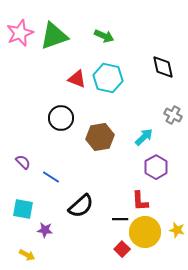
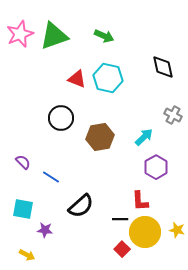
pink star: moved 1 px down
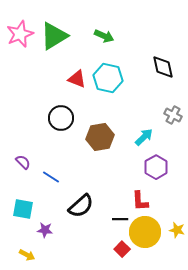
green triangle: rotated 12 degrees counterclockwise
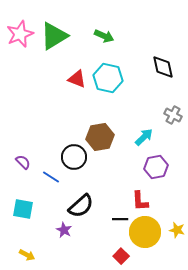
black circle: moved 13 px right, 39 px down
purple hexagon: rotated 20 degrees clockwise
purple star: moved 19 px right; rotated 21 degrees clockwise
red square: moved 1 px left, 7 px down
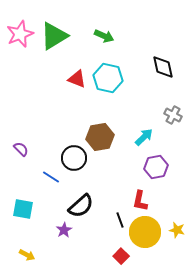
black circle: moved 1 px down
purple semicircle: moved 2 px left, 13 px up
red L-shape: rotated 15 degrees clockwise
black line: moved 1 px down; rotated 70 degrees clockwise
purple star: rotated 14 degrees clockwise
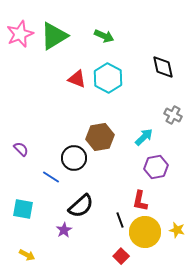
cyan hexagon: rotated 16 degrees clockwise
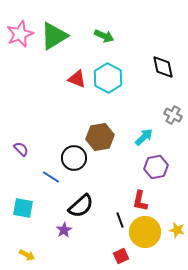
cyan square: moved 1 px up
red square: rotated 21 degrees clockwise
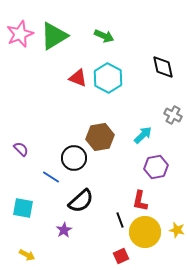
red triangle: moved 1 px right, 1 px up
cyan arrow: moved 1 px left, 2 px up
black semicircle: moved 5 px up
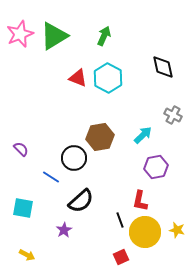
green arrow: rotated 90 degrees counterclockwise
red square: moved 1 px down
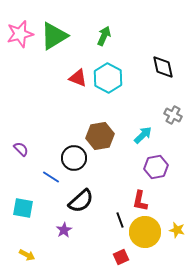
pink star: rotated 8 degrees clockwise
brown hexagon: moved 1 px up
